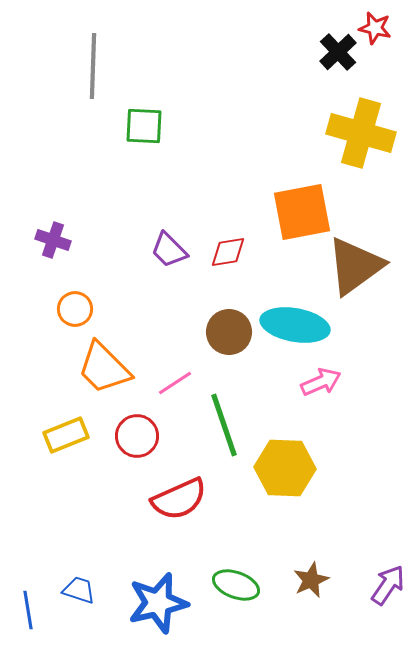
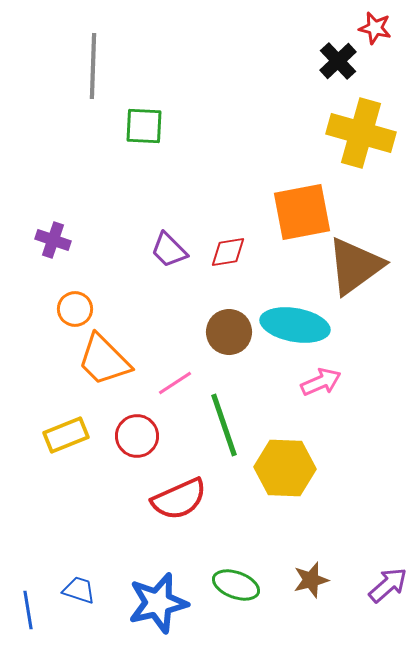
black cross: moved 9 px down
orange trapezoid: moved 8 px up
brown star: rotated 9 degrees clockwise
purple arrow: rotated 15 degrees clockwise
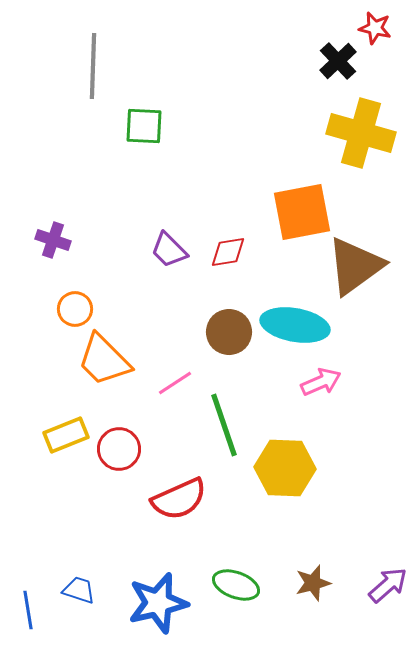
red circle: moved 18 px left, 13 px down
brown star: moved 2 px right, 3 px down
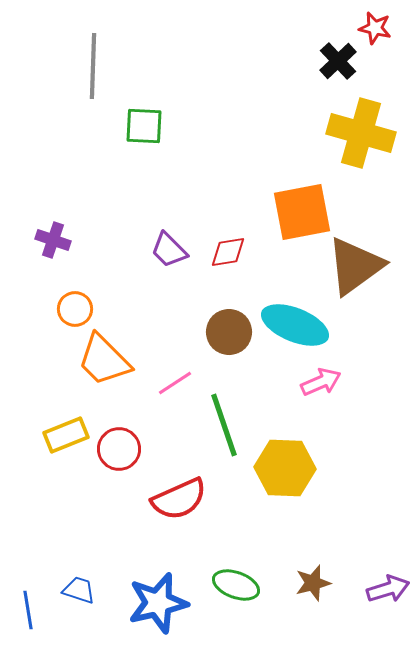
cyan ellipse: rotated 12 degrees clockwise
purple arrow: moved 4 px down; rotated 24 degrees clockwise
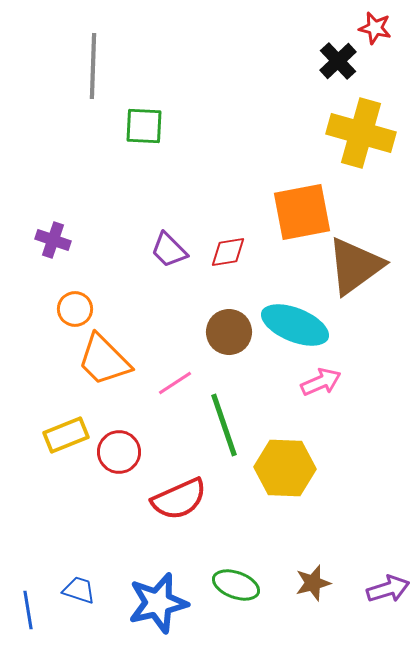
red circle: moved 3 px down
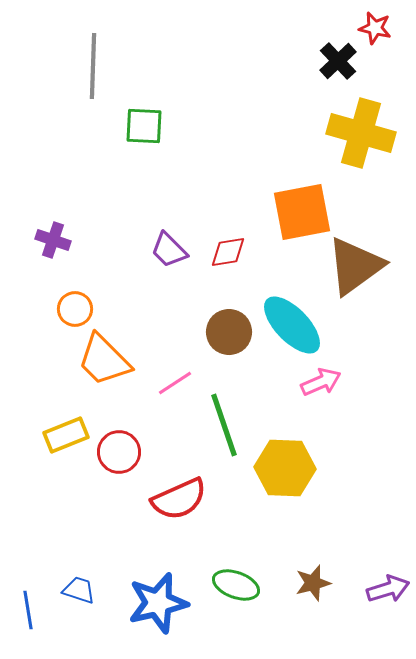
cyan ellipse: moved 3 px left; rotated 24 degrees clockwise
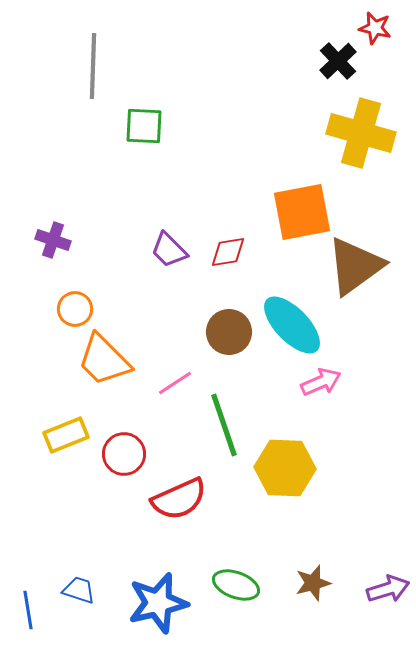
red circle: moved 5 px right, 2 px down
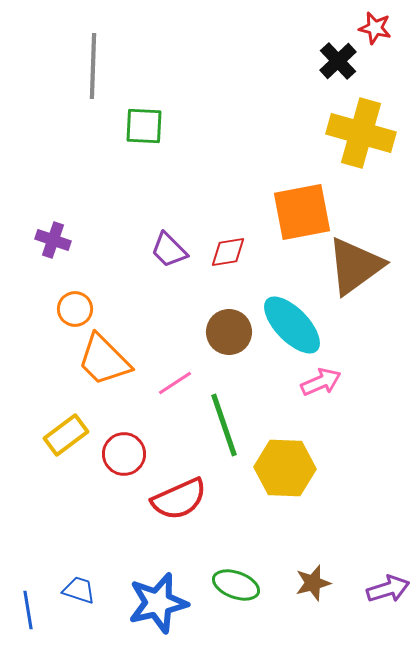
yellow rectangle: rotated 15 degrees counterclockwise
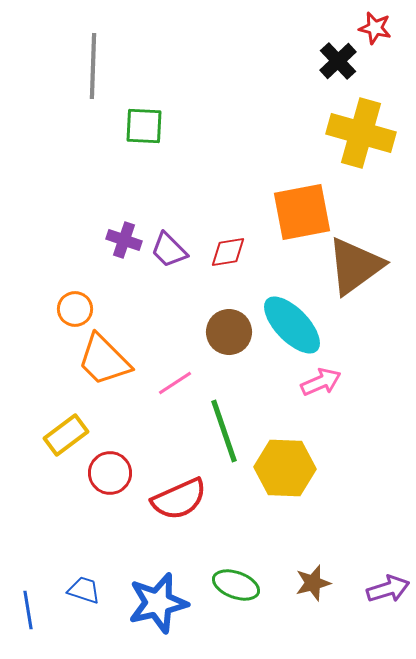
purple cross: moved 71 px right
green line: moved 6 px down
red circle: moved 14 px left, 19 px down
blue trapezoid: moved 5 px right
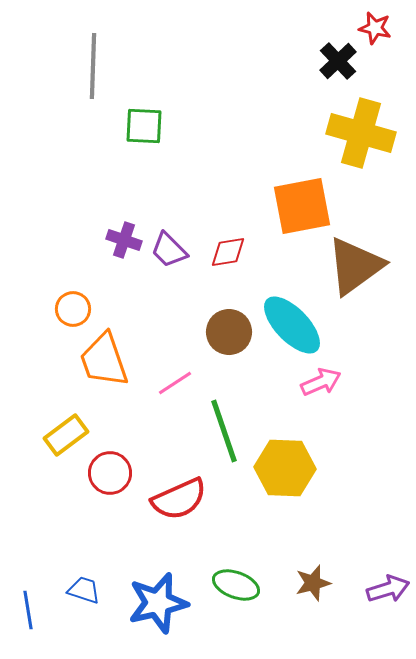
orange square: moved 6 px up
orange circle: moved 2 px left
orange trapezoid: rotated 26 degrees clockwise
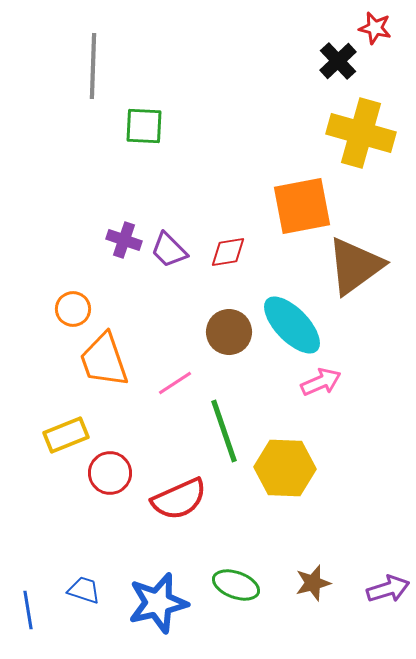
yellow rectangle: rotated 15 degrees clockwise
